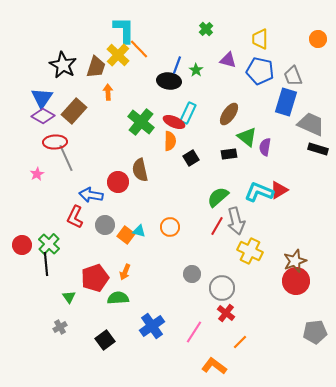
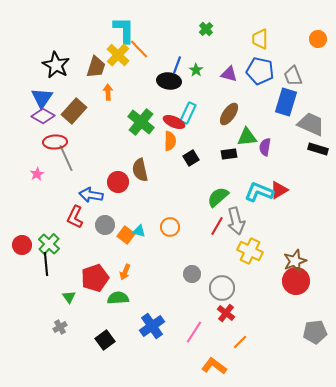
purple triangle at (228, 60): moved 1 px right, 14 px down
black star at (63, 65): moved 7 px left
green triangle at (247, 137): rotated 45 degrees counterclockwise
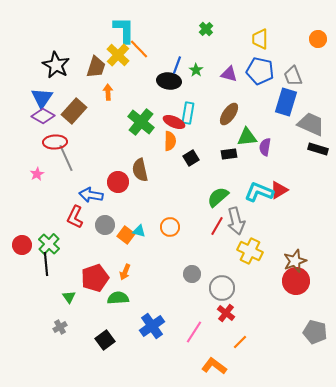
cyan rectangle at (188, 113): rotated 15 degrees counterclockwise
gray pentagon at (315, 332): rotated 20 degrees clockwise
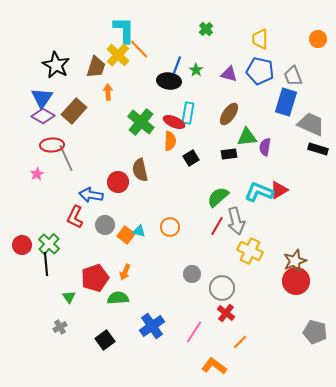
red ellipse at (55, 142): moved 3 px left, 3 px down
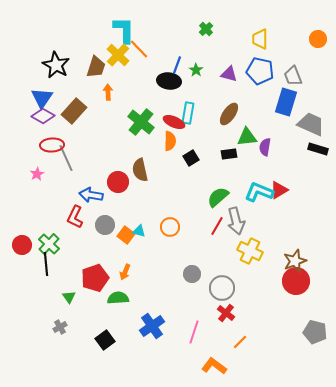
pink line at (194, 332): rotated 15 degrees counterclockwise
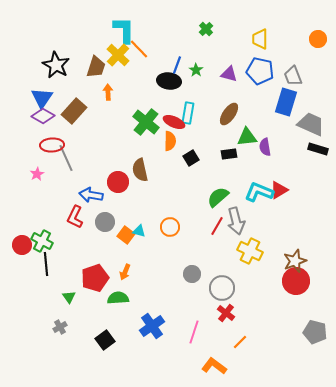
green cross at (141, 122): moved 5 px right
purple semicircle at (265, 147): rotated 18 degrees counterclockwise
gray circle at (105, 225): moved 3 px up
green cross at (49, 244): moved 7 px left, 3 px up; rotated 15 degrees counterclockwise
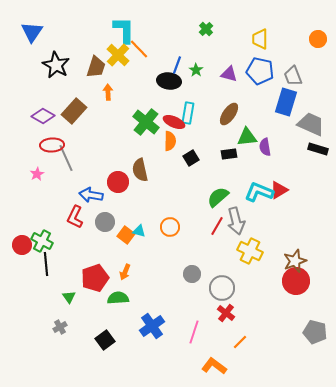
blue triangle at (42, 98): moved 10 px left, 66 px up
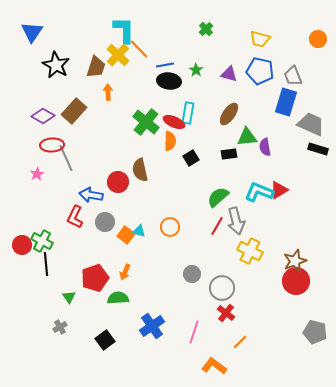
yellow trapezoid at (260, 39): rotated 75 degrees counterclockwise
blue line at (177, 65): moved 12 px left; rotated 60 degrees clockwise
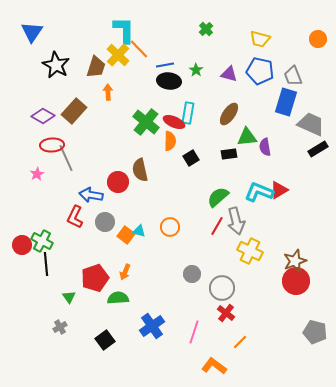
black rectangle at (318, 149): rotated 48 degrees counterclockwise
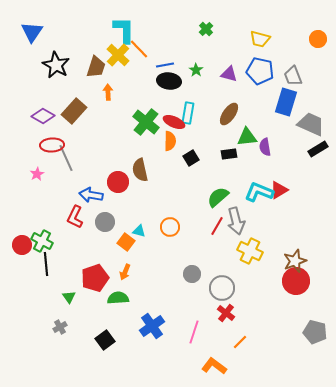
orange square at (126, 235): moved 7 px down
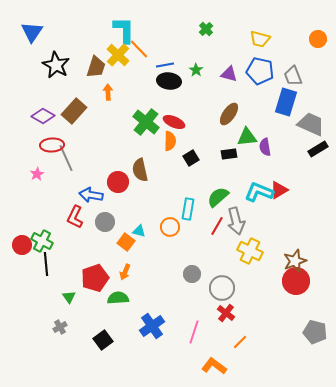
cyan rectangle at (188, 113): moved 96 px down
black square at (105, 340): moved 2 px left
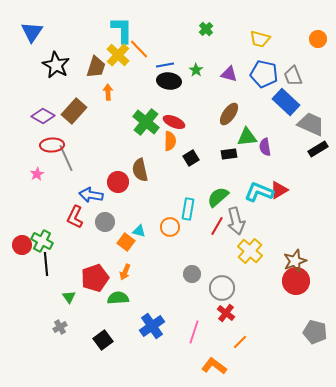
cyan L-shape at (124, 30): moved 2 px left
blue pentagon at (260, 71): moved 4 px right, 3 px down
blue rectangle at (286, 102): rotated 64 degrees counterclockwise
yellow cross at (250, 251): rotated 15 degrees clockwise
